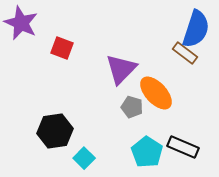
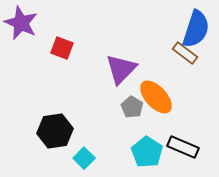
orange ellipse: moved 4 px down
gray pentagon: rotated 15 degrees clockwise
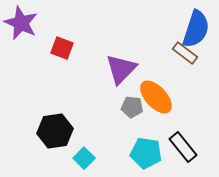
gray pentagon: rotated 25 degrees counterclockwise
black rectangle: rotated 28 degrees clockwise
cyan pentagon: moved 1 px left, 1 px down; rotated 24 degrees counterclockwise
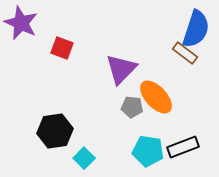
black rectangle: rotated 72 degrees counterclockwise
cyan pentagon: moved 2 px right, 2 px up
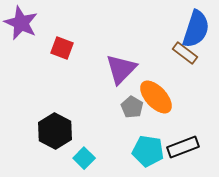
gray pentagon: rotated 25 degrees clockwise
black hexagon: rotated 24 degrees counterclockwise
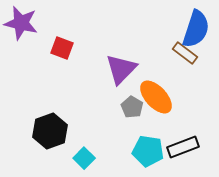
purple star: rotated 12 degrees counterclockwise
black hexagon: moved 5 px left; rotated 12 degrees clockwise
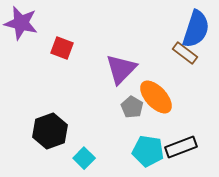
black rectangle: moved 2 px left
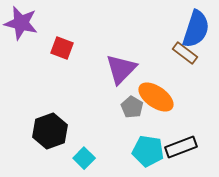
orange ellipse: rotated 12 degrees counterclockwise
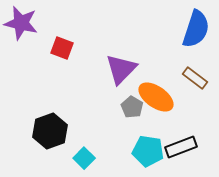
brown rectangle: moved 10 px right, 25 px down
